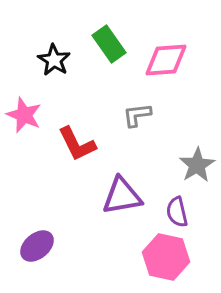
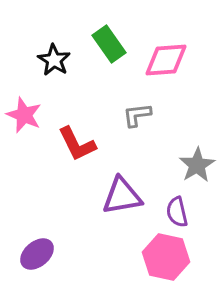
purple ellipse: moved 8 px down
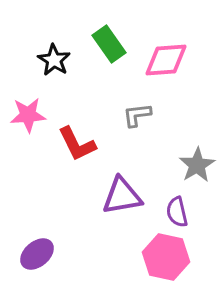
pink star: moved 4 px right; rotated 27 degrees counterclockwise
